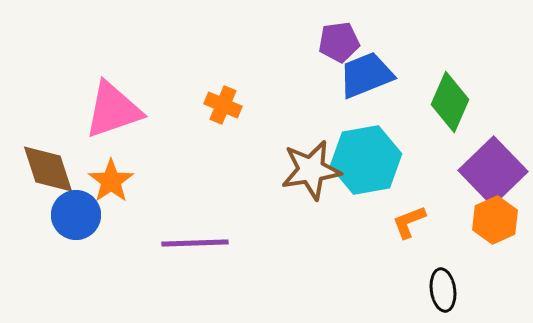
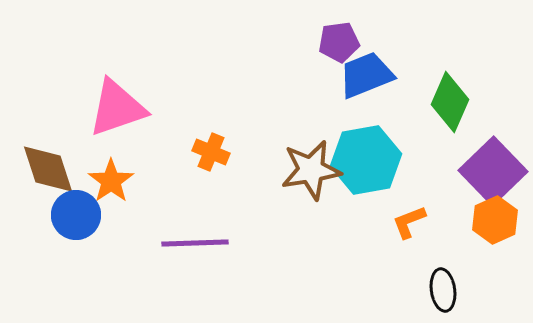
orange cross: moved 12 px left, 47 px down
pink triangle: moved 4 px right, 2 px up
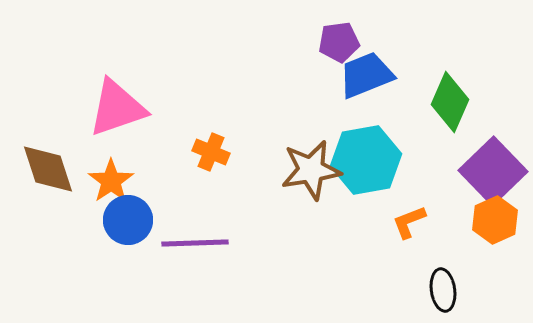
blue circle: moved 52 px right, 5 px down
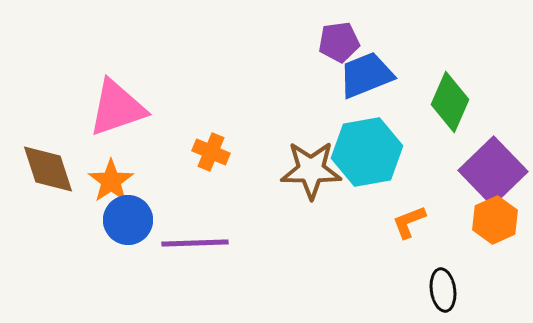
cyan hexagon: moved 1 px right, 8 px up
brown star: rotated 10 degrees clockwise
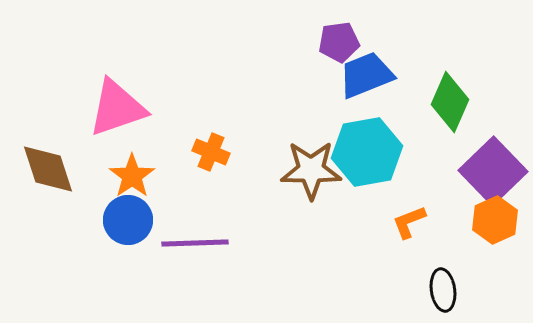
orange star: moved 21 px right, 5 px up
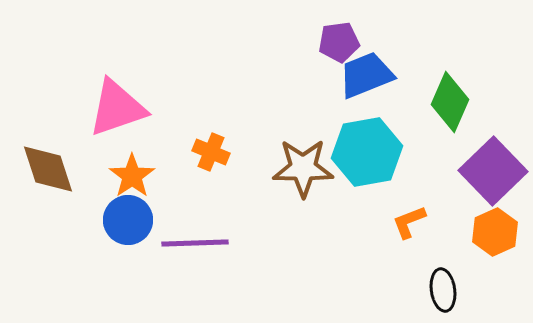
brown star: moved 8 px left, 2 px up
orange hexagon: moved 12 px down
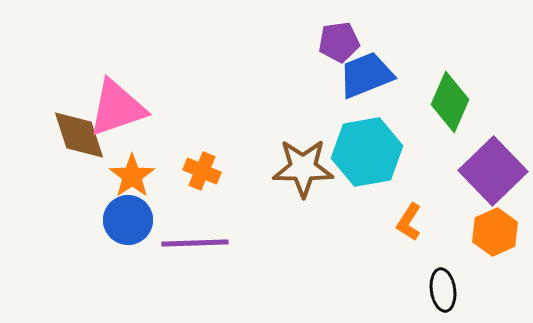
orange cross: moved 9 px left, 19 px down
brown diamond: moved 31 px right, 34 px up
orange L-shape: rotated 36 degrees counterclockwise
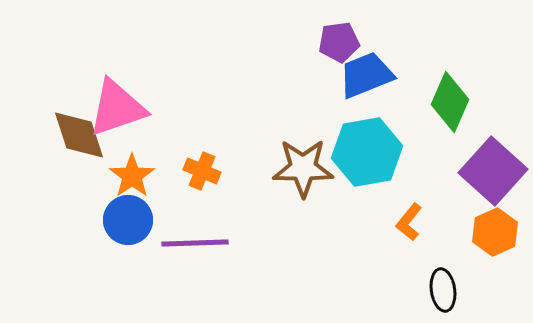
purple square: rotated 4 degrees counterclockwise
orange L-shape: rotated 6 degrees clockwise
